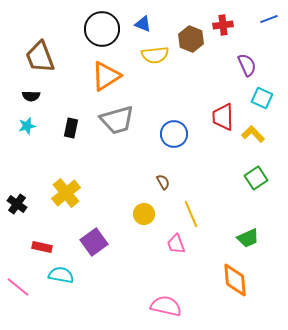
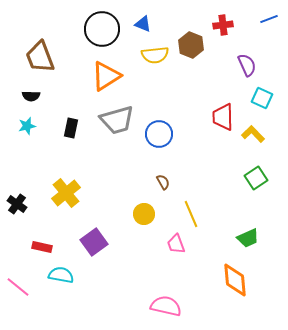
brown hexagon: moved 6 px down
blue circle: moved 15 px left
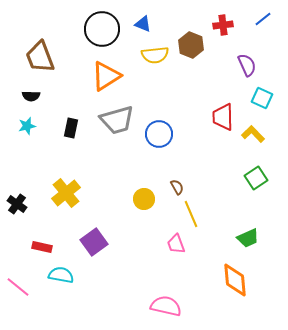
blue line: moved 6 px left; rotated 18 degrees counterclockwise
brown semicircle: moved 14 px right, 5 px down
yellow circle: moved 15 px up
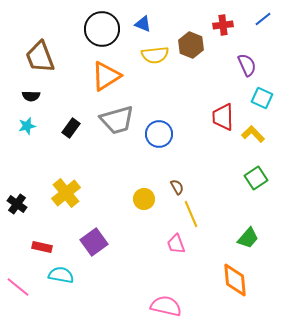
black rectangle: rotated 24 degrees clockwise
green trapezoid: rotated 25 degrees counterclockwise
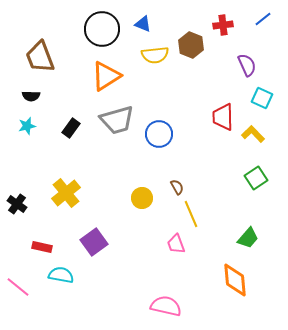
yellow circle: moved 2 px left, 1 px up
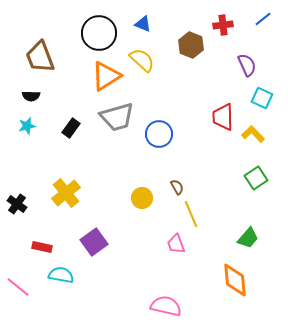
black circle: moved 3 px left, 4 px down
yellow semicircle: moved 13 px left, 5 px down; rotated 132 degrees counterclockwise
gray trapezoid: moved 3 px up
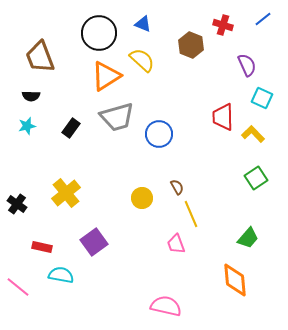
red cross: rotated 24 degrees clockwise
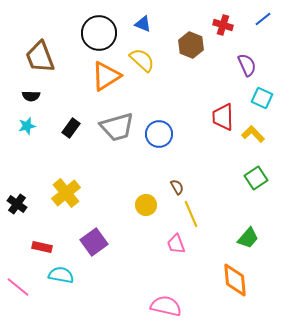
gray trapezoid: moved 10 px down
yellow circle: moved 4 px right, 7 px down
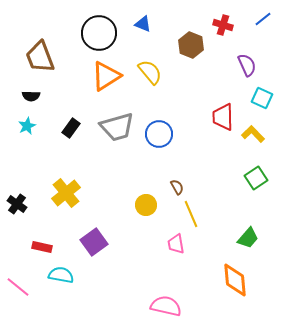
yellow semicircle: moved 8 px right, 12 px down; rotated 8 degrees clockwise
cyan star: rotated 12 degrees counterclockwise
pink trapezoid: rotated 10 degrees clockwise
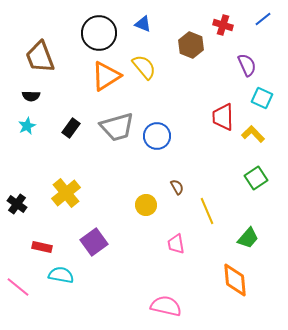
yellow semicircle: moved 6 px left, 5 px up
blue circle: moved 2 px left, 2 px down
yellow line: moved 16 px right, 3 px up
